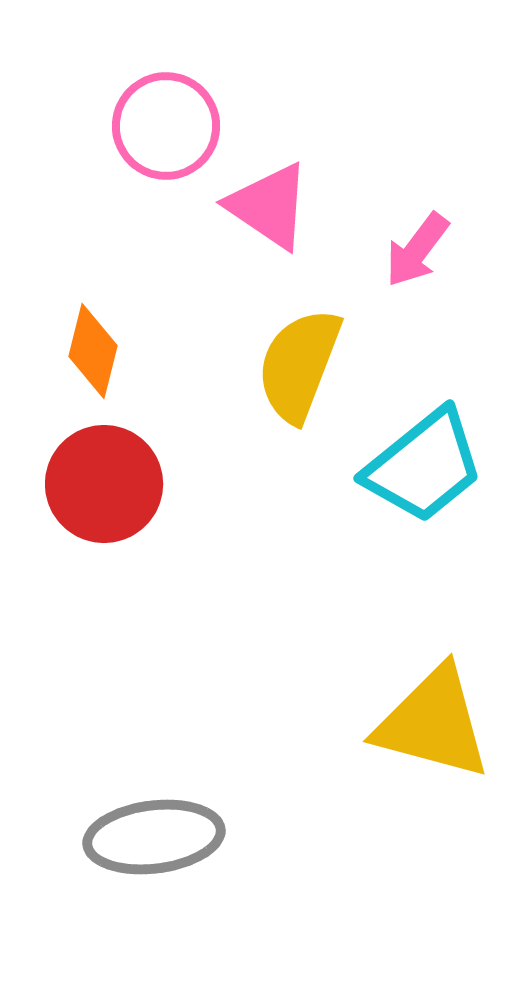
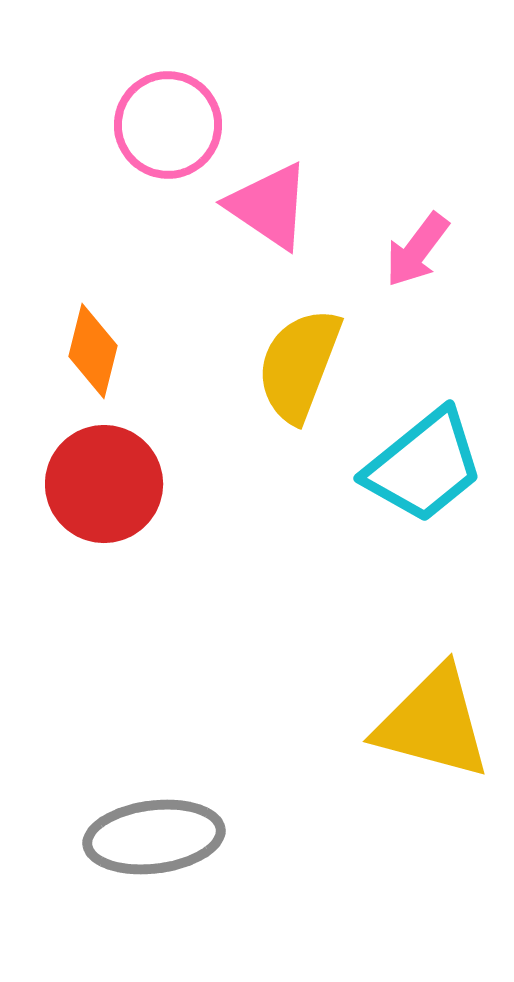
pink circle: moved 2 px right, 1 px up
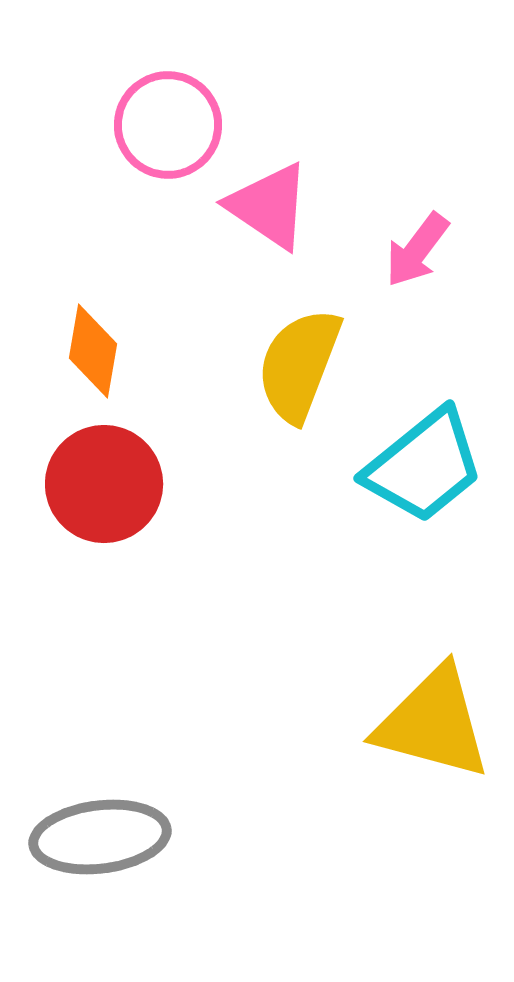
orange diamond: rotated 4 degrees counterclockwise
gray ellipse: moved 54 px left
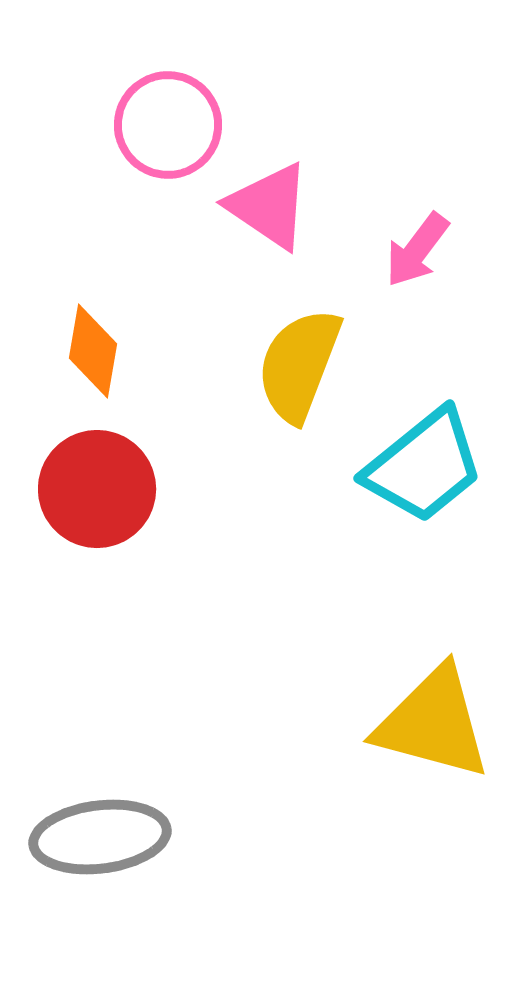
red circle: moved 7 px left, 5 px down
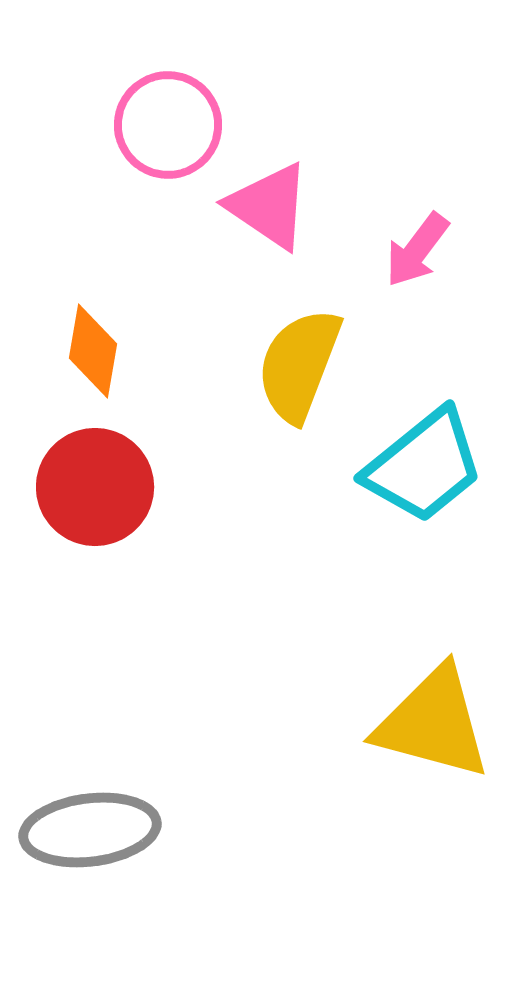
red circle: moved 2 px left, 2 px up
gray ellipse: moved 10 px left, 7 px up
